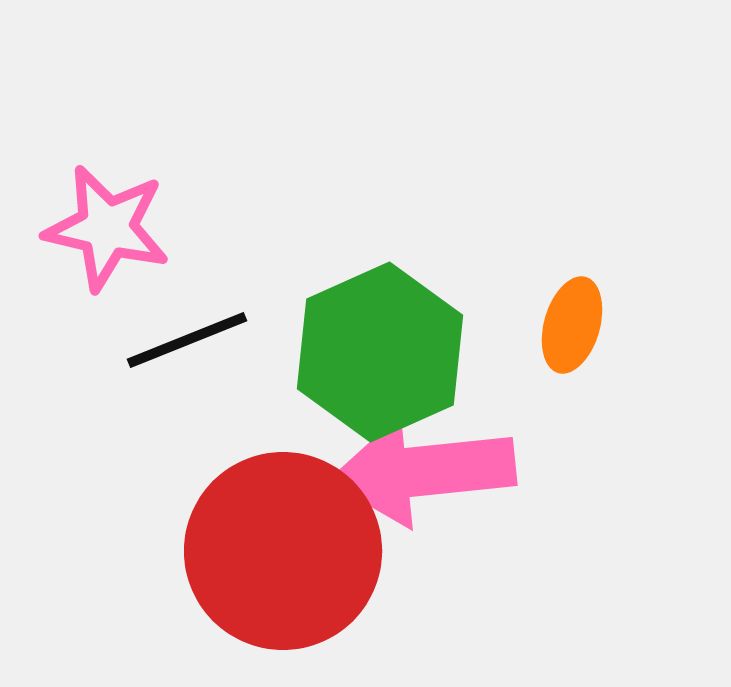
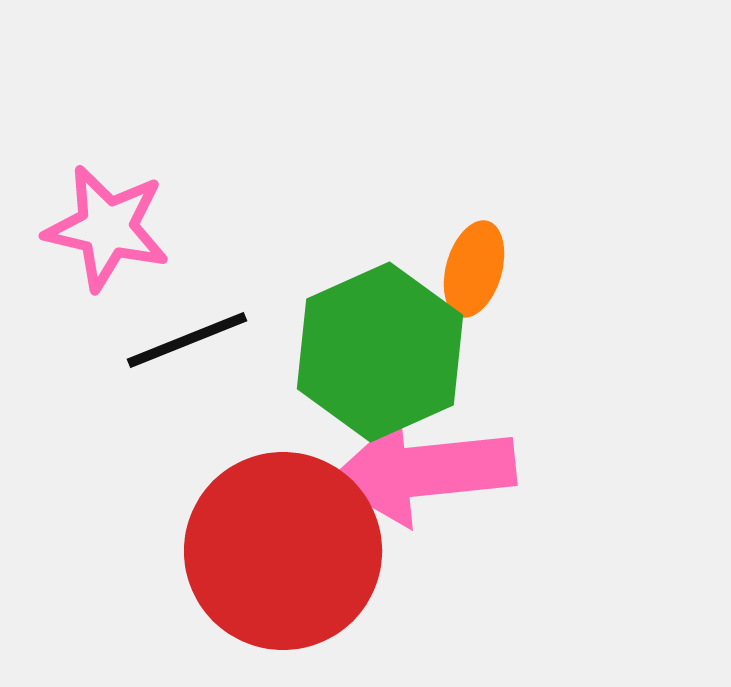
orange ellipse: moved 98 px left, 56 px up
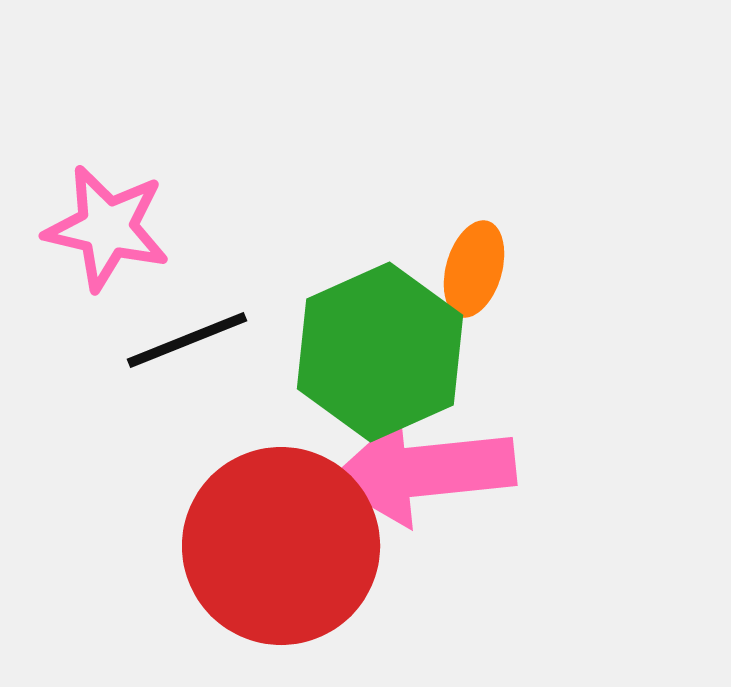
red circle: moved 2 px left, 5 px up
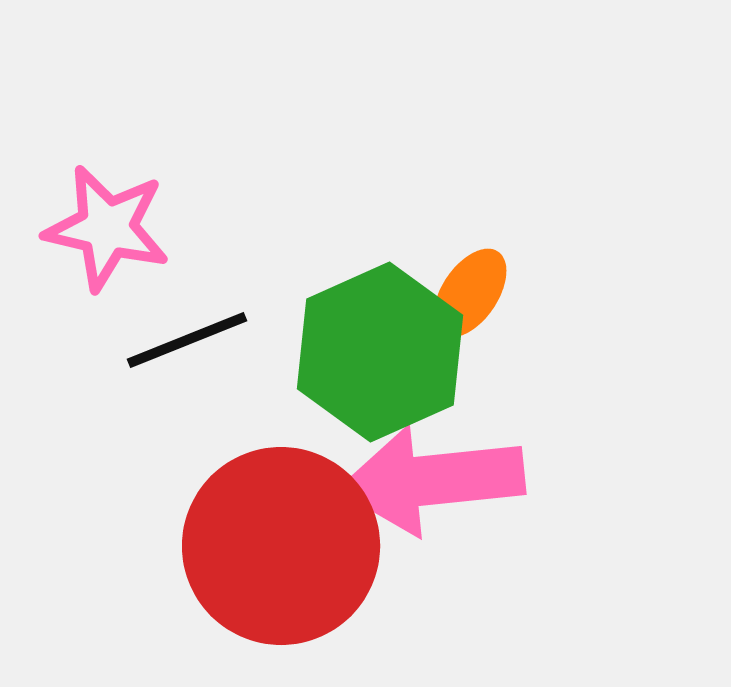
orange ellipse: moved 4 px left, 24 px down; rotated 18 degrees clockwise
pink arrow: moved 9 px right, 9 px down
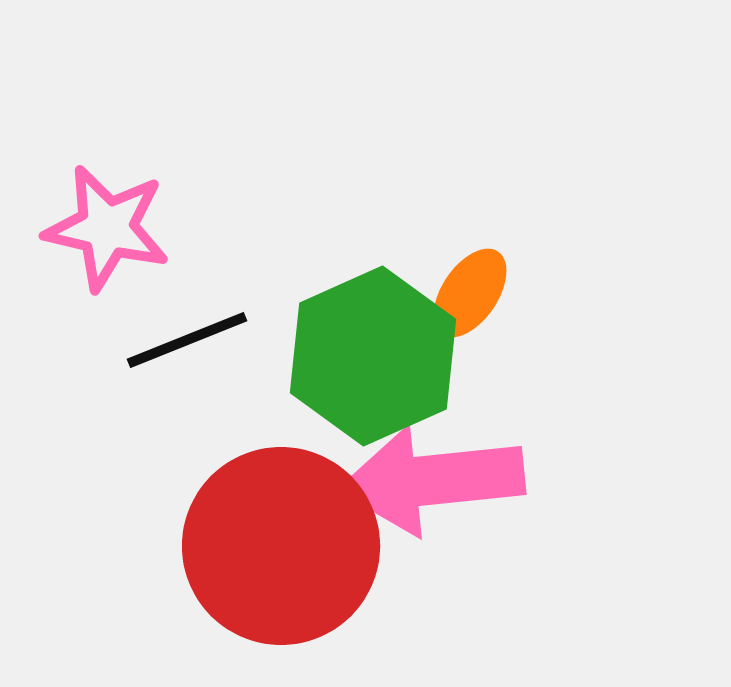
green hexagon: moved 7 px left, 4 px down
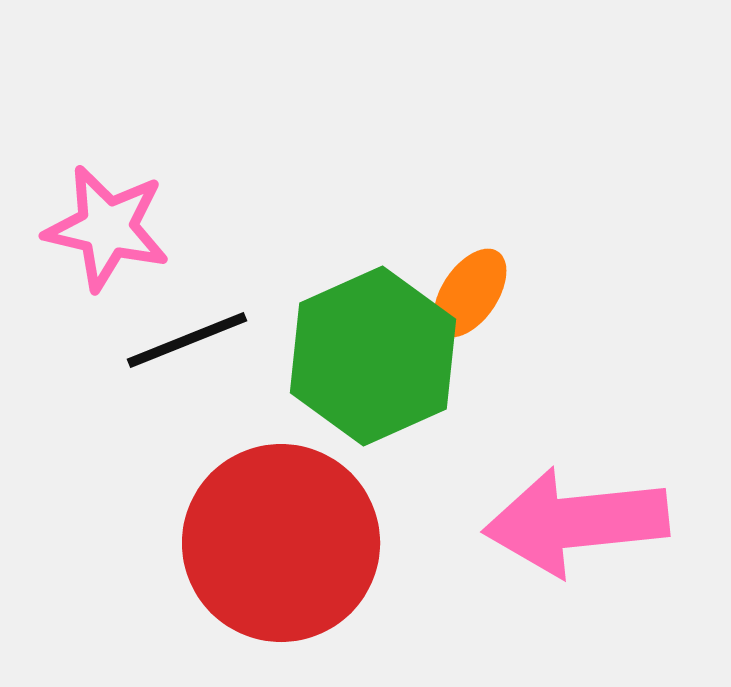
pink arrow: moved 144 px right, 42 px down
red circle: moved 3 px up
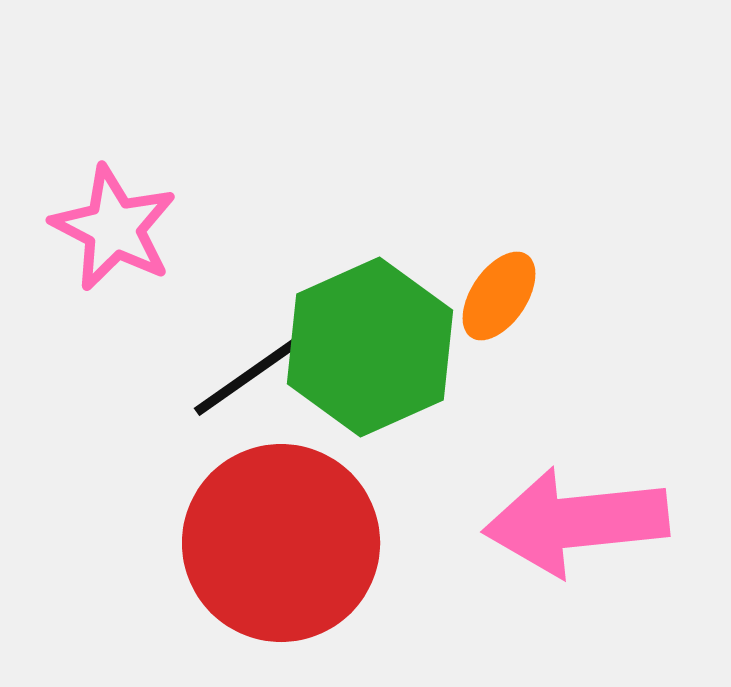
pink star: moved 7 px right; rotated 14 degrees clockwise
orange ellipse: moved 29 px right, 3 px down
black line: moved 61 px right, 36 px down; rotated 13 degrees counterclockwise
green hexagon: moved 3 px left, 9 px up
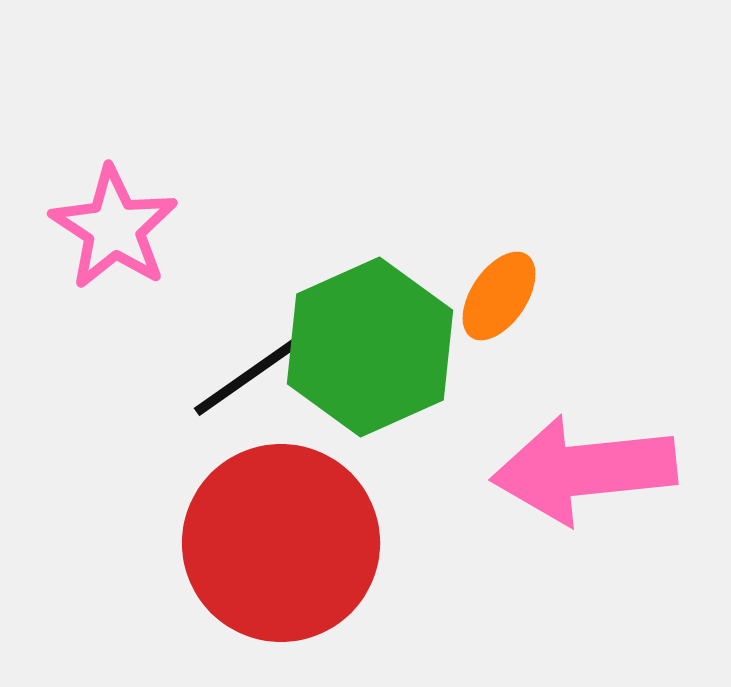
pink star: rotated 6 degrees clockwise
pink arrow: moved 8 px right, 52 px up
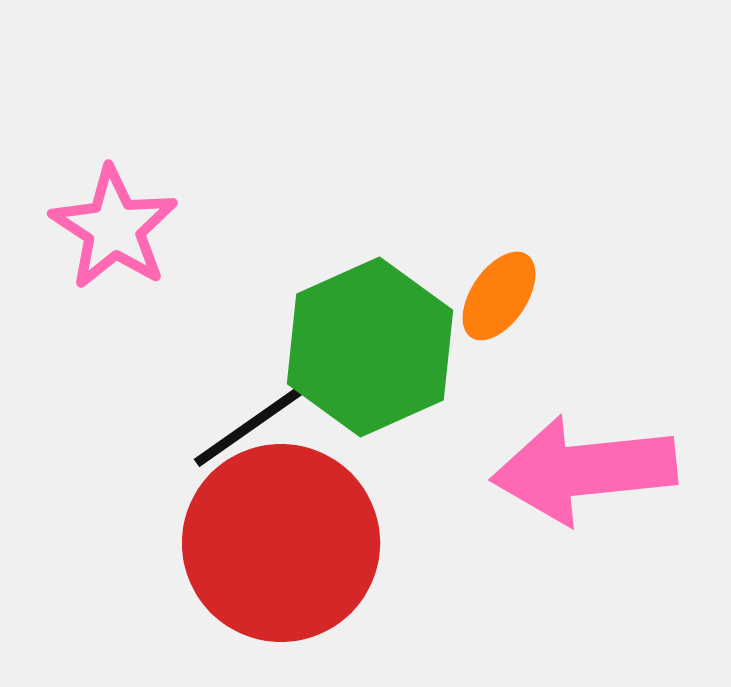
black line: moved 51 px down
